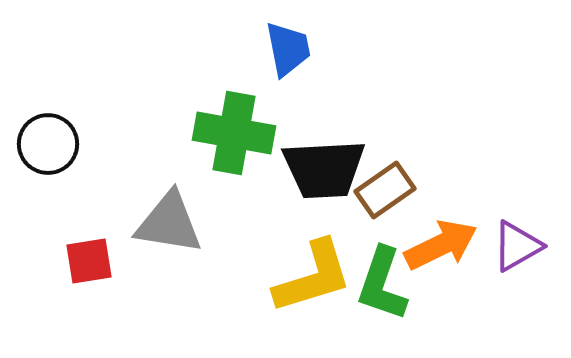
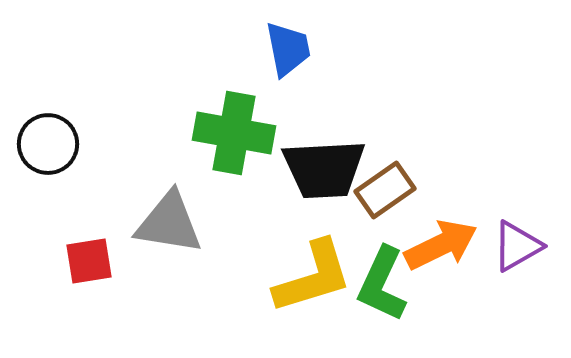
green L-shape: rotated 6 degrees clockwise
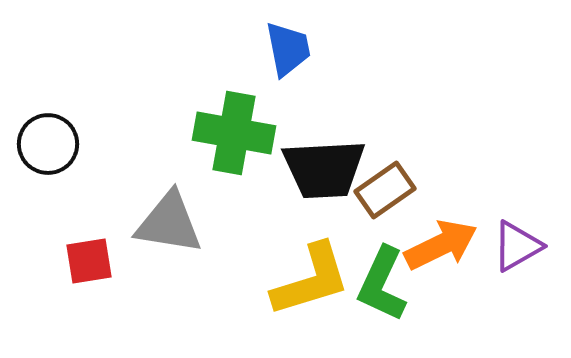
yellow L-shape: moved 2 px left, 3 px down
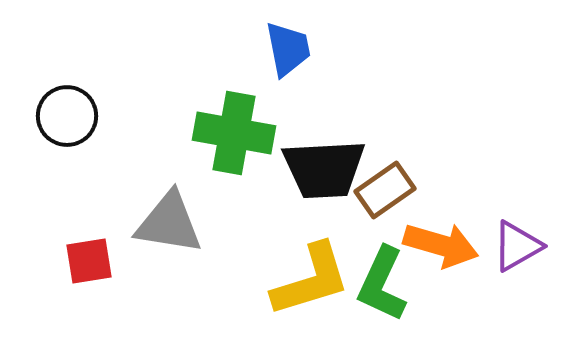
black circle: moved 19 px right, 28 px up
orange arrow: rotated 42 degrees clockwise
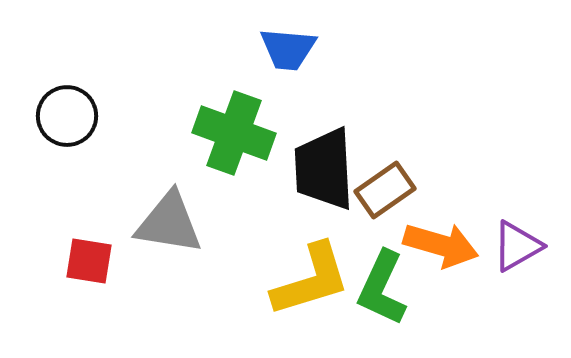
blue trapezoid: rotated 106 degrees clockwise
green cross: rotated 10 degrees clockwise
black trapezoid: rotated 90 degrees clockwise
red square: rotated 18 degrees clockwise
green L-shape: moved 4 px down
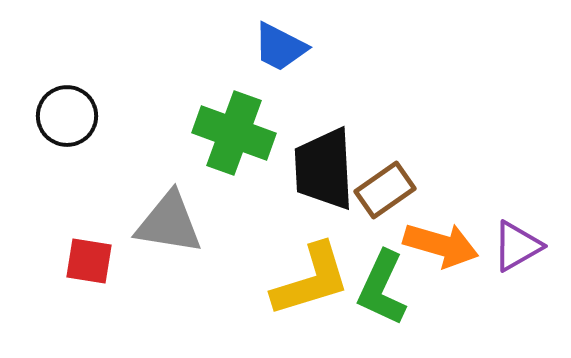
blue trapezoid: moved 8 px left, 2 px up; rotated 22 degrees clockwise
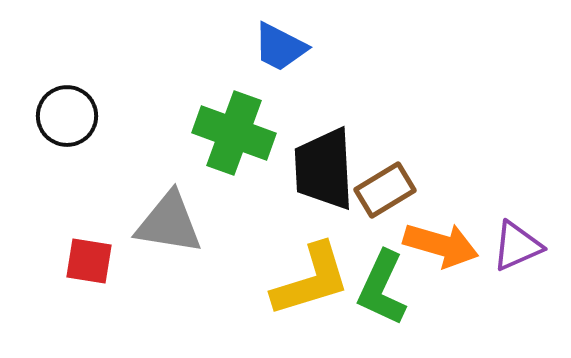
brown rectangle: rotated 4 degrees clockwise
purple triangle: rotated 6 degrees clockwise
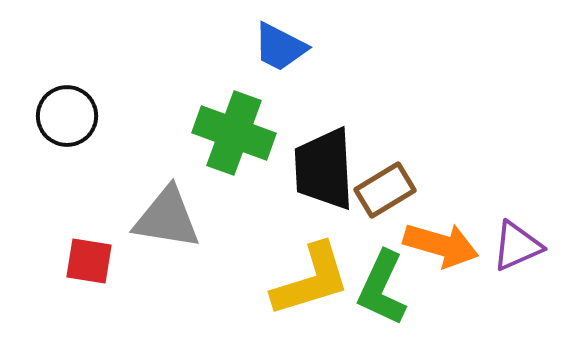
gray triangle: moved 2 px left, 5 px up
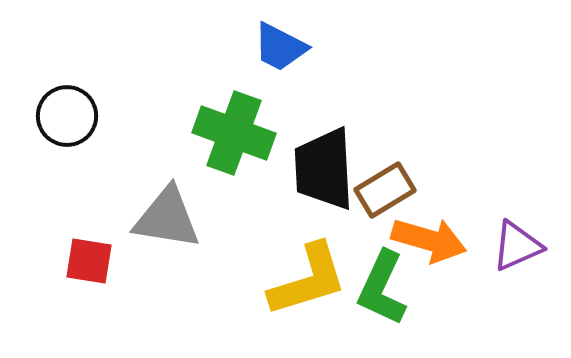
orange arrow: moved 12 px left, 5 px up
yellow L-shape: moved 3 px left
